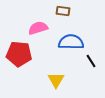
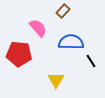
brown rectangle: rotated 56 degrees counterclockwise
pink semicircle: rotated 66 degrees clockwise
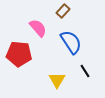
blue semicircle: rotated 55 degrees clockwise
black line: moved 6 px left, 10 px down
yellow triangle: moved 1 px right
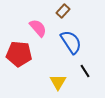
yellow triangle: moved 1 px right, 2 px down
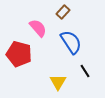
brown rectangle: moved 1 px down
red pentagon: rotated 10 degrees clockwise
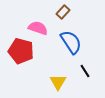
pink semicircle: rotated 30 degrees counterclockwise
red pentagon: moved 2 px right, 3 px up
